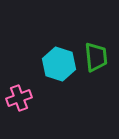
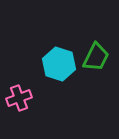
green trapezoid: rotated 32 degrees clockwise
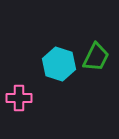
pink cross: rotated 20 degrees clockwise
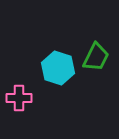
cyan hexagon: moved 1 px left, 4 px down
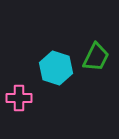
cyan hexagon: moved 2 px left
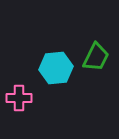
cyan hexagon: rotated 24 degrees counterclockwise
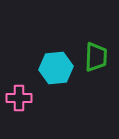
green trapezoid: rotated 24 degrees counterclockwise
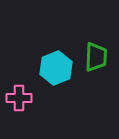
cyan hexagon: rotated 16 degrees counterclockwise
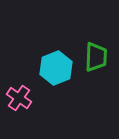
pink cross: rotated 35 degrees clockwise
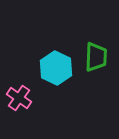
cyan hexagon: rotated 12 degrees counterclockwise
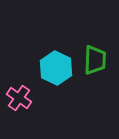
green trapezoid: moved 1 px left, 3 px down
